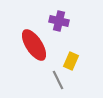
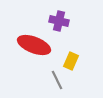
red ellipse: rotated 36 degrees counterclockwise
gray line: moved 1 px left
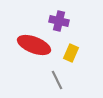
yellow rectangle: moved 8 px up
